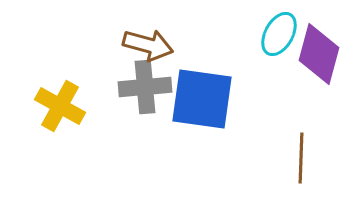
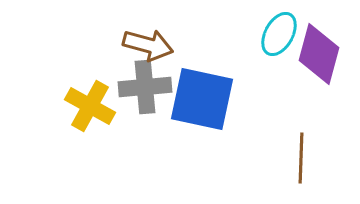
blue square: rotated 4 degrees clockwise
yellow cross: moved 30 px right
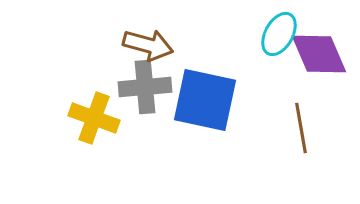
purple diamond: rotated 38 degrees counterclockwise
blue square: moved 3 px right, 1 px down
yellow cross: moved 4 px right, 12 px down; rotated 9 degrees counterclockwise
brown line: moved 30 px up; rotated 12 degrees counterclockwise
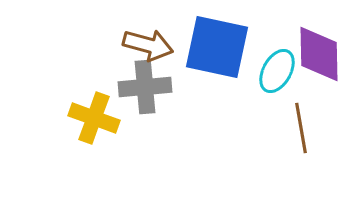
cyan ellipse: moved 2 px left, 37 px down
purple diamond: rotated 22 degrees clockwise
blue square: moved 12 px right, 53 px up
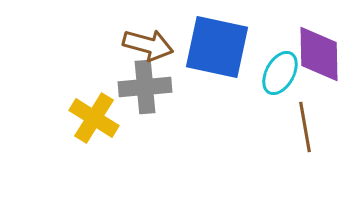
cyan ellipse: moved 3 px right, 2 px down
yellow cross: rotated 12 degrees clockwise
brown line: moved 4 px right, 1 px up
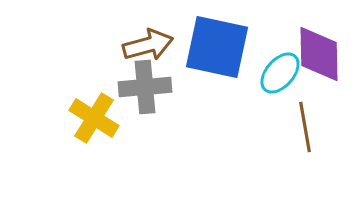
brown arrow: rotated 30 degrees counterclockwise
cyan ellipse: rotated 12 degrees clockwise
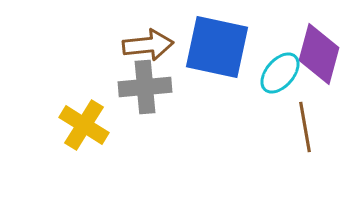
brown arrow: rotated 9 degrees clockwise
purple diamond: rotated 16 degrees clockwise
yellow cross: moved 10 px left, 7 px down
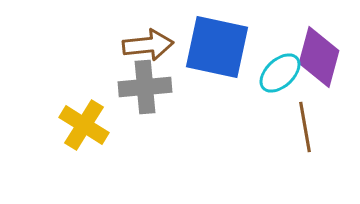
purple diamond: moved 3 px down
cyan ellipse: rotated 6 degrees clockwise
